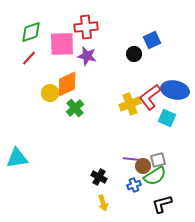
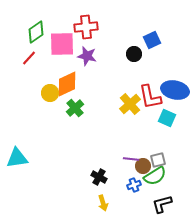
green diamond: moved 5 px right; rotated 15 degrees counterclockwise
red L-shape: rotated 64 degrees counterclockwise
yellow cross: rotated 20 degrees counterclockwise
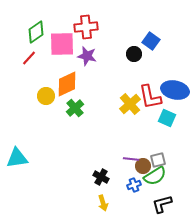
blue square: moved 1 px left, 1 px down; rotated 30 degrees counterclockwise
yellow circle: moved 4 px left, 3 px down
black cross: moved 2 px right
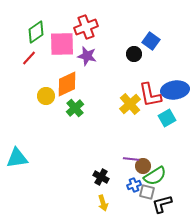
red cross: rotated 15 degrees counterclockwise
blue ellipse: rotated 20 degrees counterclockwise
red L-shape: moved 2 px up
cyan square: rotated 36 degrees clockwise
gray square: moved 11 px left, 32 px down; rotated 28 degrees clockwise
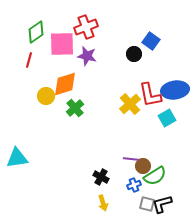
red line: moved 2 px down; rotated 28 degrees counterclockwise
orange diamond: moved 2 px left; rotated 8 degrees clockwise
gray square: moved 12 px down
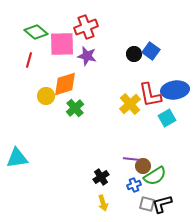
green diamond: rotated 75 degrees clockwise
blue square: moved 10 px down
black cross: rotated 28 degrees clockwise
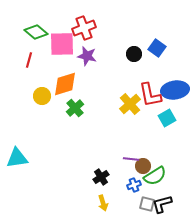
red cross: moved 2 px left, 1 px down
blue square: moved 6 px right, 3 px up
yellow circle: moved 4 px left
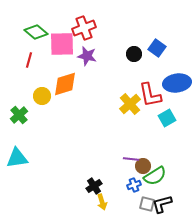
blue ellipse: moved 2 px right, 7 px up
green cross: moved 56 px left, 7 px down
black cross: moved 7 px left, 9 px down
yellow arrow: moved 1 px left, 1 px up
